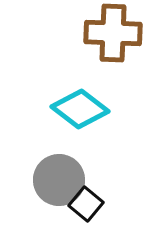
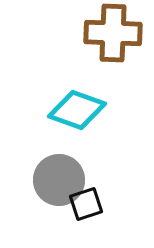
cyan diamond: moved 3 px left, 1 px down; rotated 18 degrees counterclockwise
black square: rotated 32 degrees clockwise
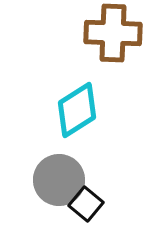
cyan diamond: rotated 52 degrees counterclockwise
black square: rotated 32 degrees counterclockwise
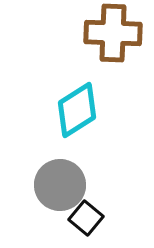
gray circle: moved 1 px right, 5 px down
black square: moved 14 px down
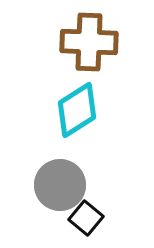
brown cross: moved 24 px left, 9 px down
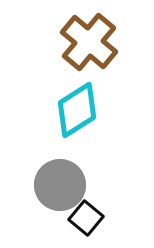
brown cross: rotated 38 degrees clockwise
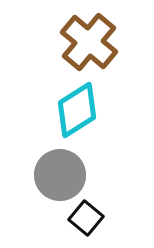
gray circle: moved 10 px up
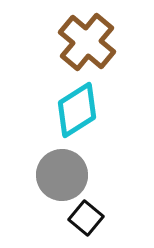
brown cross: moved 2 px left
gray circle: moved 2 px right
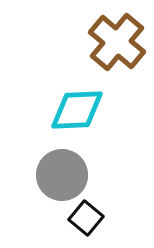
brown cross: moved 30 px right
cyan diamond: rotated 30 degrees clockwise
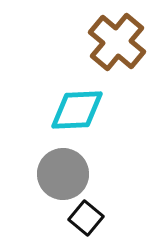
gray circle: moved 1 px right, 1 px up
